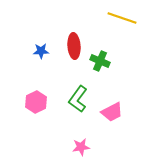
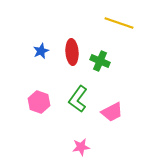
yellow line: moved 3 px left, 5 px down
red ellipse: moved 2 px left, 6 px down
blue star: rotated 21 degrees counterclockwise
pink hexagon: moved 3 px right; rotated 15 degrees counterclockwise
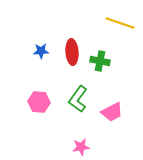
yellow line: moved 1 px right
blue star: rotated 21 degrees clockwise
green cross: rotated 12 degrees counterclockwise
pink hexagon: rotated 15 degrees counterclockwise
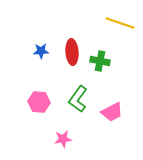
pink star: moved 18 px left, 8 px up
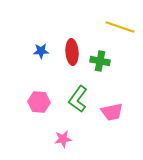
yellow line: moved 4 px down
pink trapezoid: rotated 15 degrees clockwise
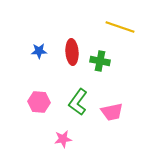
blue star: moved 2 px left
green L-shape: moved 3 px down
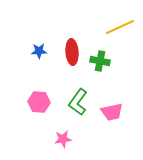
yellow line: rotated 44 degrees counterclockwise
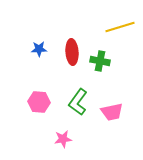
yellow line: rotated 8 degrees clockwise
blue star: moved 2 px up
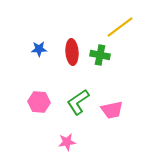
yellow line: rotated 20 degrees counterclockwise
green cross: moved 6 px up
green L-shape: rotated 20 degrees clockwise
pink trapezoid: moved 2 px up
pink star: moved 4 px right, 3 px down
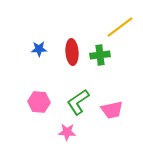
green cross: rotated 18 degrees counterclockwise
pink star: moved 10 px up; rotated 12 degrees clockwise
